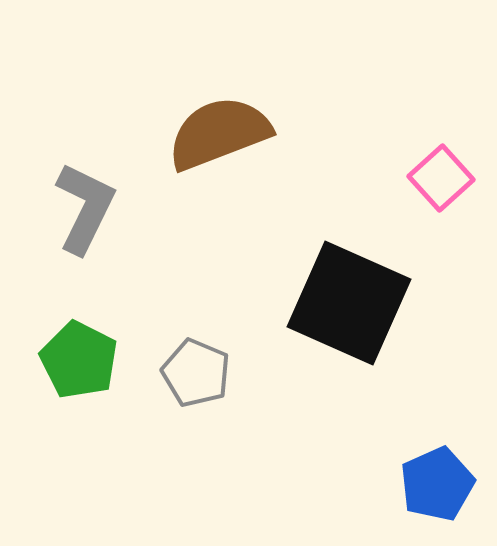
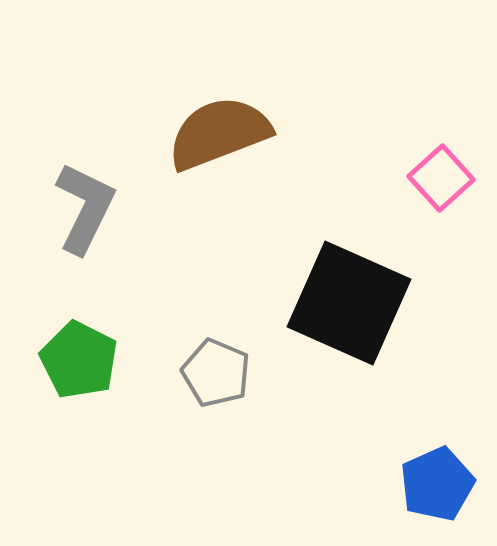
gray pentagon: moved 20 px right
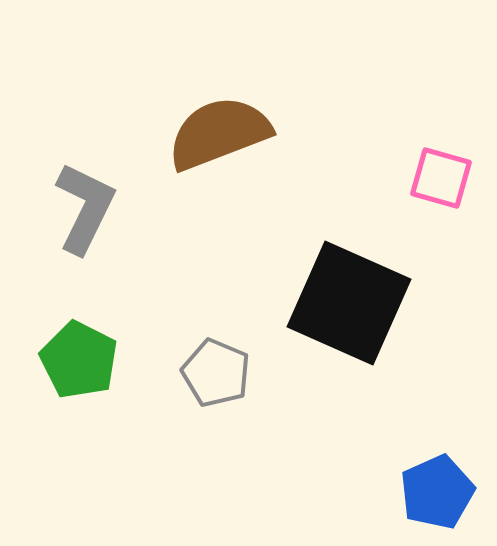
pink square: rotated 32 degrees counterclockwise
blue pentagon: moved 8 px down
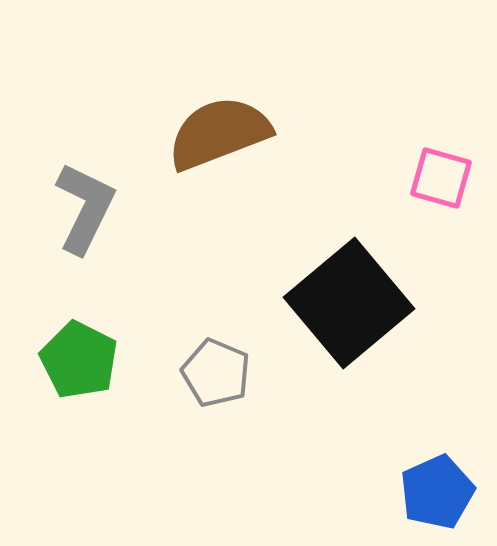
black square: rotated 26 degrees clockwise
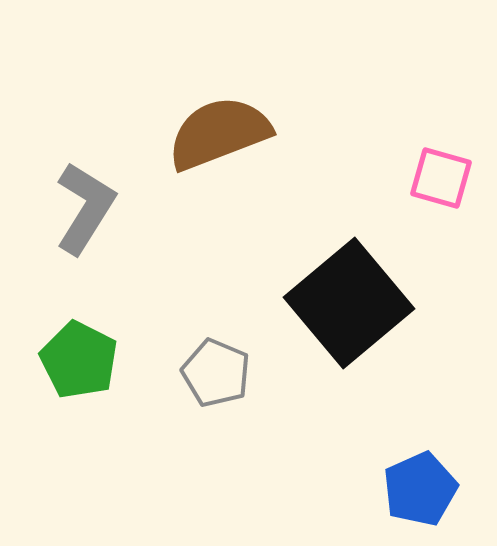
gray L-shape: rotated 6 degrees clockwise
blue pentagon: moved 17 px left, 3 px up
